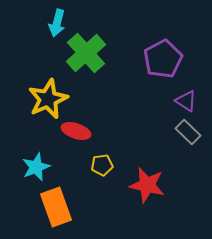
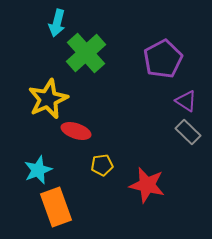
cyan star: moved 2 px right, 3 px down
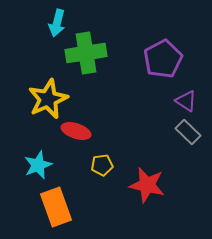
green cross: rotated 33 degrees clockwise
cyan star: moved 5 px up
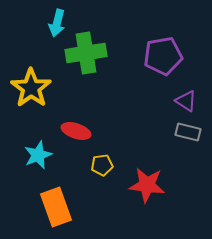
purple pentagon: moved 3 px up; rotated 18 degrees clockwise
yellow star: moved 17 px left, 11 px up; rotated 12 degrees counterclockwise
gray rectangle: rotated 30 degrees counterclockwise
cyan star: moved 10 px up
red star: rotated 6 degrees counterclockwise
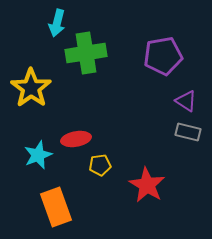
red ellipse: moved 8 px down; rotated 28 degrees counterclockwise
yellow pentagon: moved 2 px left
red star: rotated 24 degrees clockwise
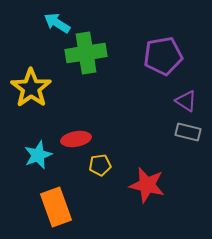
cyan arrow: rotated 108 degrees clockwise
red star: rotated 18 degrees counterclockwise
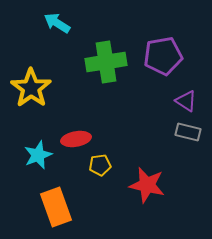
green cross: moved 20 px right, 9 px down
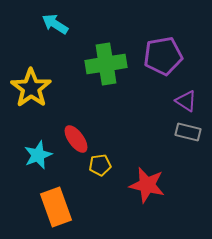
cyan arrow: moved 2 px left, 1 px down
green cross: moved 2 px down
red ellipse: rotated 64 degrees clockwise
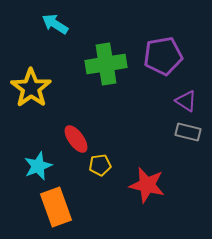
cyan star: moved 11 px down
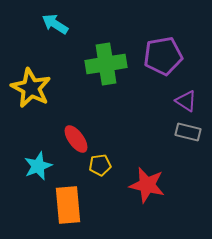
yellow star: rotated 9 degrees counterclockwise
orange rectangle: moved 12 px right, 2 px up; rotated 15 degrees clockwise
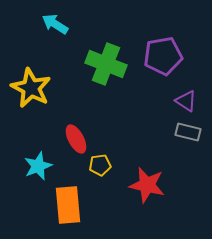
green cross: rotated 30 degrees clockwise
red ellipse: rotated 8 degrees clockwise
